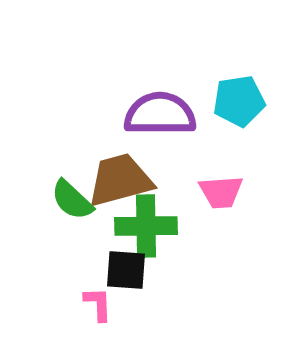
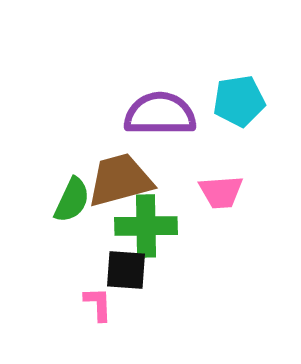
green semicircle: rotated 108 degrees counterclockwise
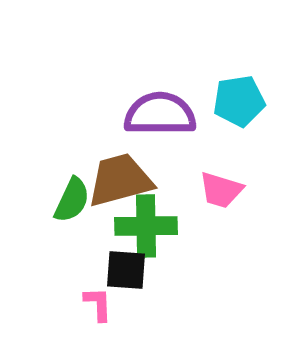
pink trapezoid: moved 2 px up; rotated 21 degrees clockwise
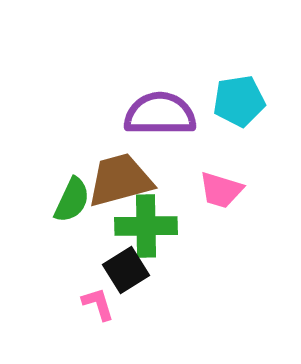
black square: rotated 36 degrees counterclockwise
pink L-shape: rotated 15 degrees counterclockwise
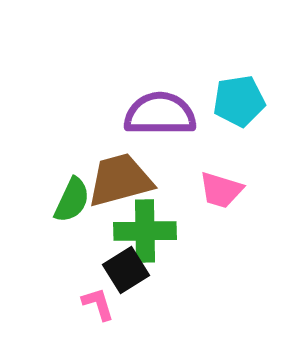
green cross: moved 1 px left, 5 px down
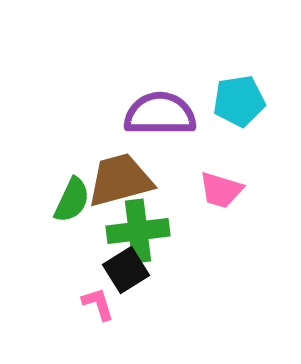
green cross: moved 7 px left; rotated 6 degrees counterclockwise
